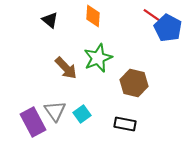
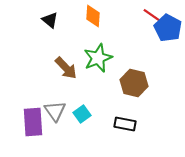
purple rectangle: rotated 24 degrees clockwise
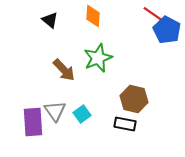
red line: moved 2 px up
blue pentagon: moved 1 px left, 2 px down
brown arrow: moved 2 px left, 2 px down
brown hexagon: moved 16 px down
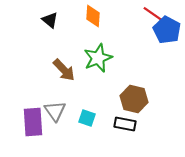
cyan square: moved 5 px right, 4 px down; rotated 36 degrees counterclockwise
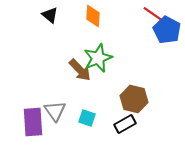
black triangle: moved 5 px up
brown arrow: moved 16 px right
black rectangle: rotated 40 degrees counterclockwise
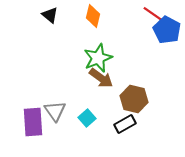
orange diamond: rotated 10 degrees clockwise
brown arrow: moved 21 px right, 8 px down; rotated 10 degrees counterclockwise
cyan square: rotated 30 degrees clockwise
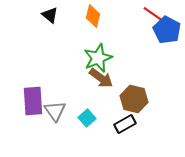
purple rectangle: moved 21 px up
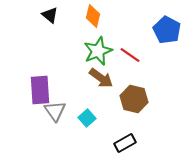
red line: moved 23 px left, 41 px down
green star: moved 7 px up
purple rectangle: moved 7 px right, 11 px up
black rectangle: moved 19 px down
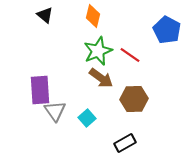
black triangle: moved 5 px left
brown hexagon: rotated 16 degrees counterclockwise
